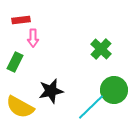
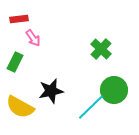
red rectangle: moved 2 px left, 1 px up
pink arrow: rotated 36 degrees counterclockwise
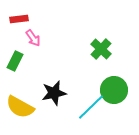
green rectangle: moved 1 px up
black star: moved 3 px right, 2 px down
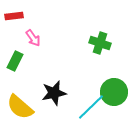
red rectangle: moved 5 px left, 3 px up
green cross: moved 1 px left, 6 px up; rotated 25 degrees counterclockwise
green circle: moved 2 px down
yellow semicircle: rotated 12 degrees clockwise
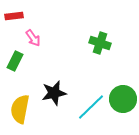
green circle: moved 9 px right, 7 px down
yellow semicircle: moved 2 px down; rotated 60 degrees clockwise
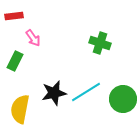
cyan line: moved 5 px left, 15 px up; rotated 12 degrees clockwise
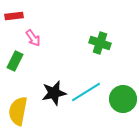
yellow semicircle: moved 2 px left, 2 px down
